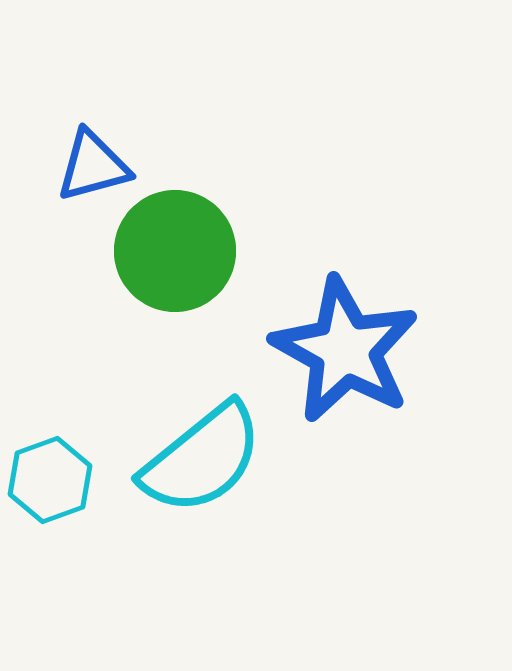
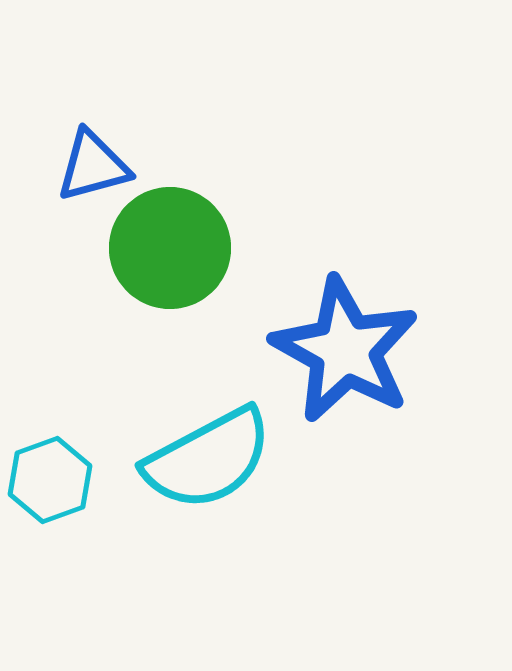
green circle: moved 5 px left, 3 px up
cyan semicircle: moved 6 px right; rotated 11 degrees clockwise
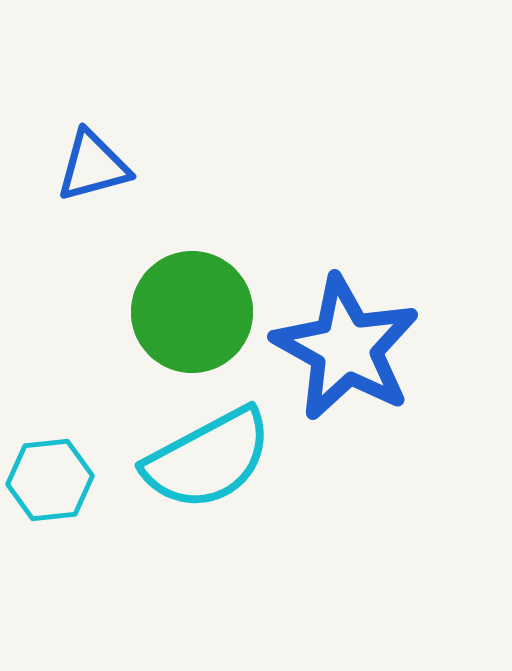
green circle: moved 22 px right, 64 px down
blue star: moved 1 px right, 2 px up
cyan hexagon: rotated 14 degrees clockwise
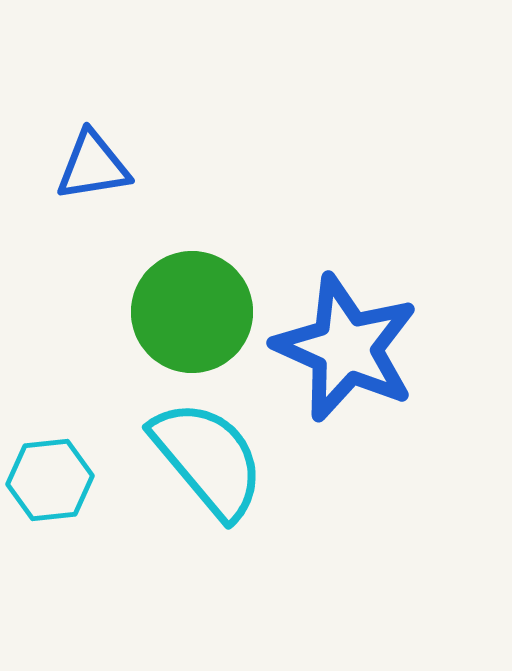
blue triangle: rotated 6 degrees clockwise
blue star: rotated 5 degrees counterclockwise
cyan semicircle: rotated 102 degrees counterclockwise
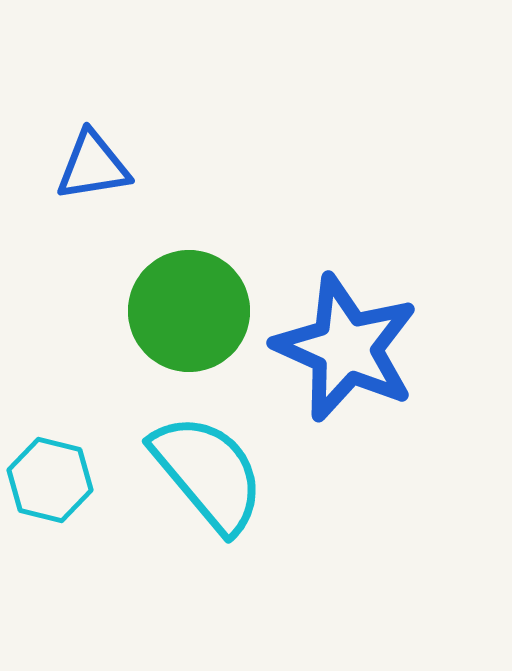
green circle: moved 3 px left, 1 px up
cyan semicircle: moved 14 px down
cyan hexagon: rotated 20 degrees clockwise
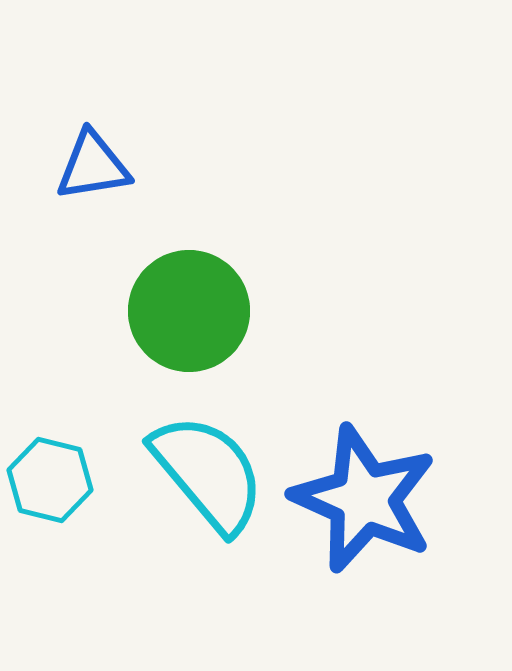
blue star: moved 18 px right, 151 px down
